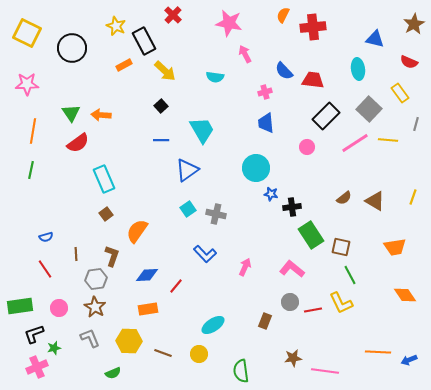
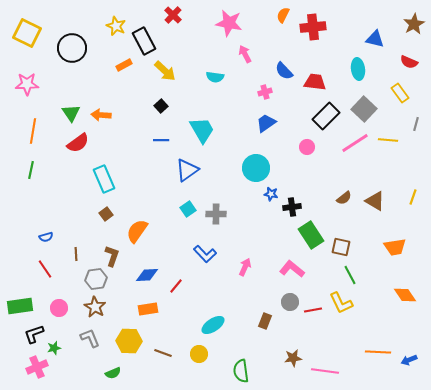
red trapezoid at (313, 80): moved 2 px right, 2 px down
gray square at (369, 109): moved 5 px left
blue trapezoid at (266, 123): rotated 60 degrees clockwise
gray cross at (216, 214): rotated 12 degrees counterclockwise
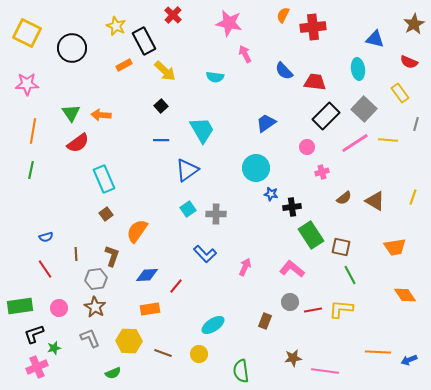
pink cross at (265, 92): moved 57 px right, 80 px down
yellow L-shape at (341, 303): moved 6 px down; rotated 120 degrees clockwise
orange rectangle at (148, 309): moved 2 px right
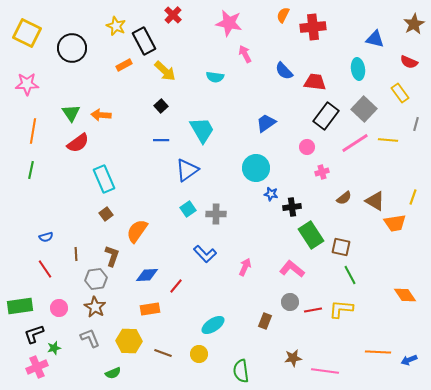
black rectangle at (326, 116): rotated 8 degrees counterclockwise
orange trapezoid at (395, 247): moved 24 px up
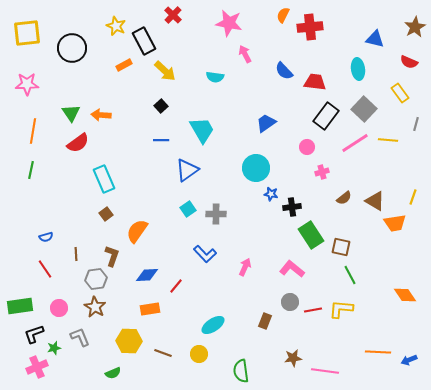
brown star at (414, 24): moved 1 px right, 3 px down
red cross at (313, 27): moved 3 px left
yellow square at (27, 33): rotated 32 degrees counterclockwise
gray L-shape at (90, 338): moved 10 px left, 1 px up
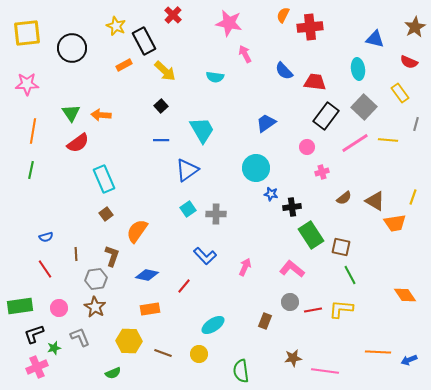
gray square at (364, 109): moved 2 px up
blue L-shape at (205, 254): moved 2 px down
blue diamond at (147, 275): rotated 15 degrees clockwise
red line at (176, 286): moved 8 px right
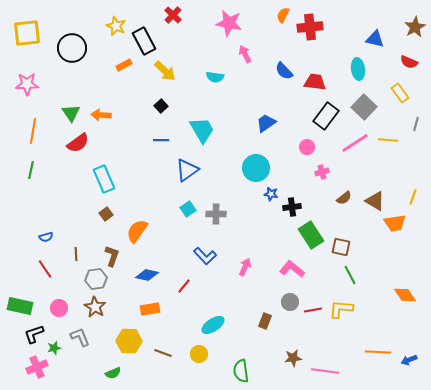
green rectangle at (20, 306): rotated 20 degrees clockwise
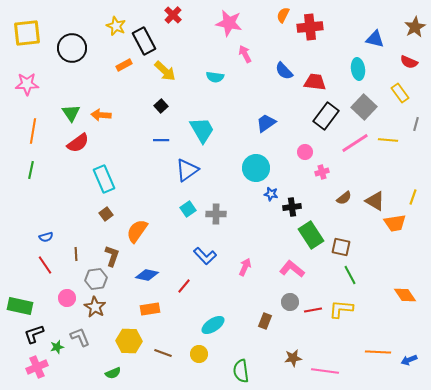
pink circle at (307, 147): moved 2 px left, 5 px down
red line at (45, 269): moved 4 px up
pink circle at (59, 308): moved 8 px right, 10 px up
green star at (54, 348): moved 3 px right, 1 px up
